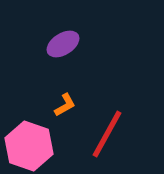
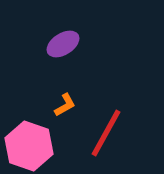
red line: moved 1 px left, 1 px up
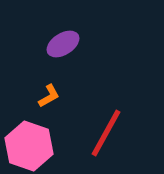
orange L-shape: moved 16 px left, 9 px up
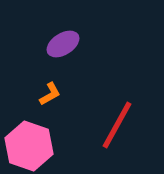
orange L-shape: moved 1 px right, 2 px up
red line: moved 11 px right, 8 px up
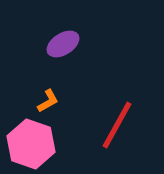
orange L-shape: moved 2 px left, 7 px down
pink hexagon: moved 2 px right, 2 px up
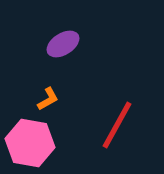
orange L-shape: moved 2 px up
pink hexagon: moved 1 px left, 1 px up; rotated 9 degrees counterclockwise
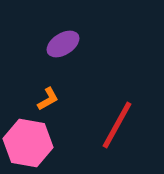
pink hexagon: moved 2 px left
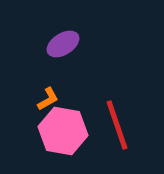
red line: rotated 48 degrees counterclockwise
pink hexagon: moved 35 px right, 12 px up
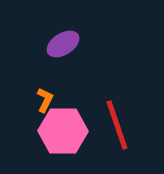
orange L-shape: moved 3 px left, 1 px down; rotated 35 degrees counterclockwise
pink hexagon: rotated 9 degrees counterclockwise
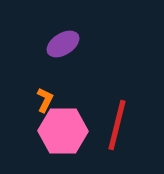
red line: rotated 33 degrees clockwise
